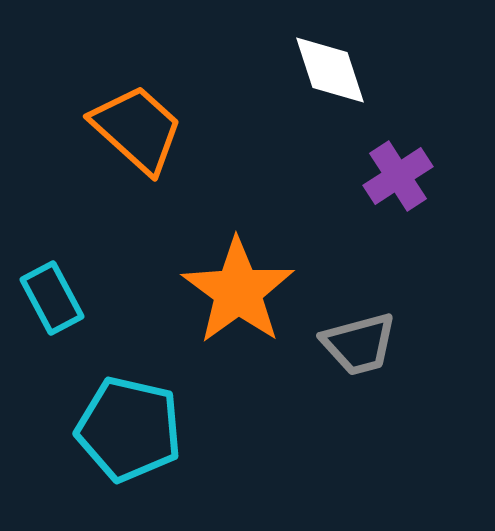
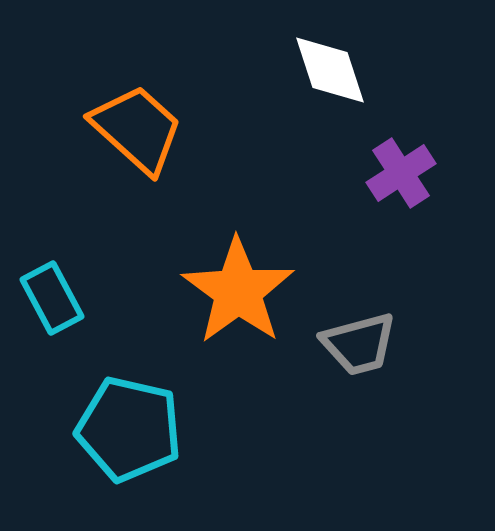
purple cross: moved 3 px right, 3 px up
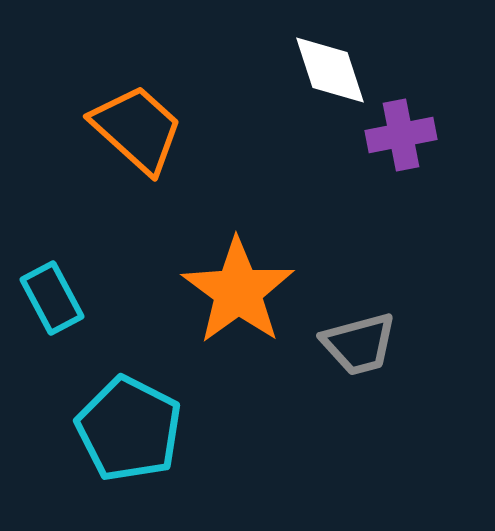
purple cross: moved 38 px up; rotated 22 degrees clockwise
cyan pentagon: rotated 14 degrees clockwise
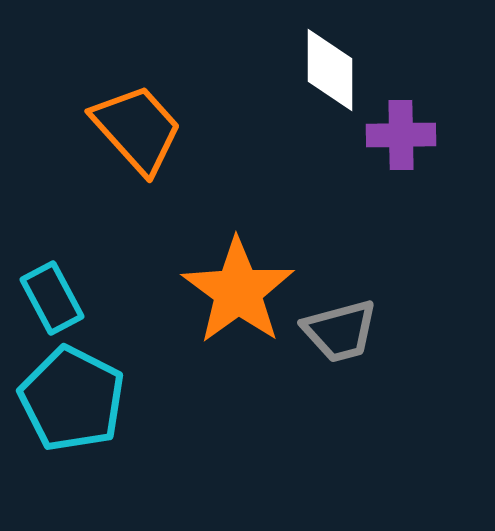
white diamond: rotated 18 degrees clockwise
orange trapezoid: rotated 6 degrees clockwise
purple cross: rotated 10 degrees clockwise
gray trapezoid: moved 19 px left, 13 px up
cyan pentagon: moved 57 px left, 30 px up
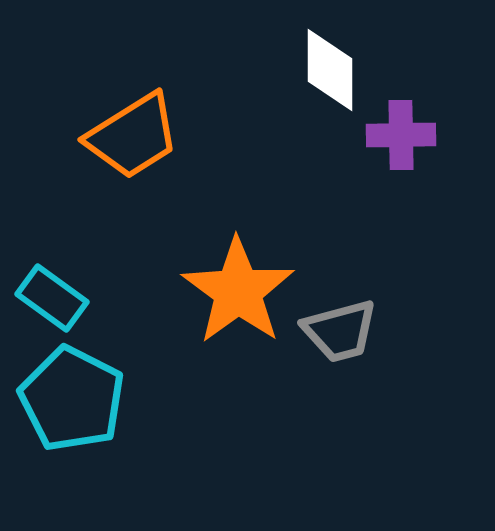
orange trapezoid: moved 4 px left, 7 px down; rotated 100 degrees clockwise
cyan rectangle: rotated 26 degrees counterclockwise
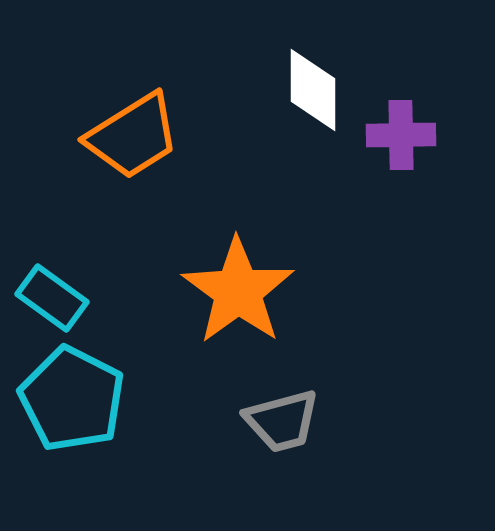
white diamond: moved 17 px left, 20 px down
gray trapezoid: moved 58 px left, 90 px down
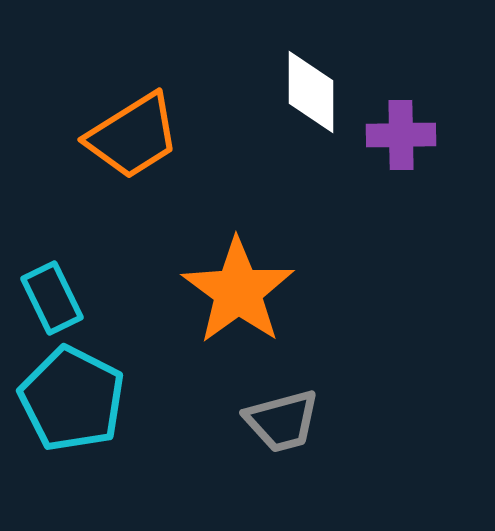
white diamond: moved 2 px left, 2 px down
cyan rectangle: rotated 28 degrees clockwise
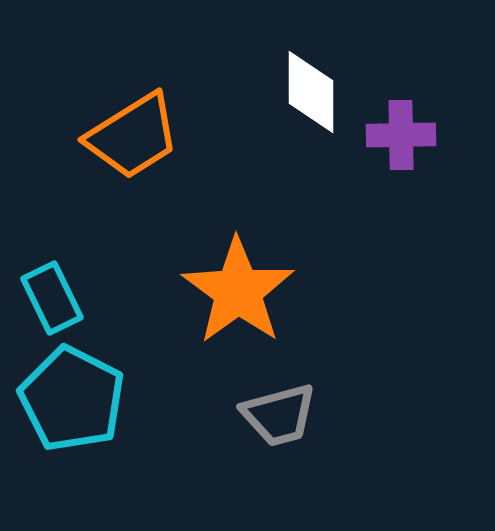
gray trapezoid: moved 3 px left, 6 px up
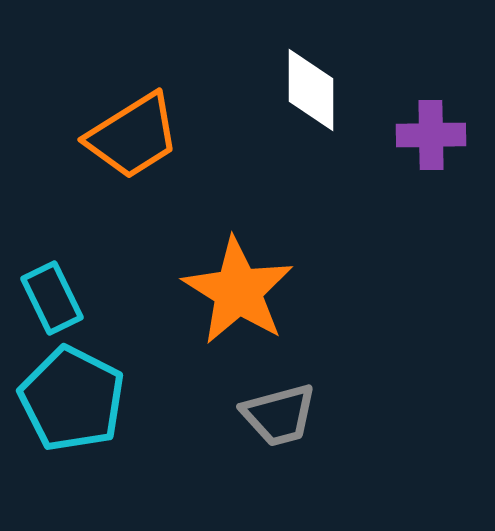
white diamond: moved 2 px up
purple cross: moved 30 px right
orange star: rotated 4 degrees counterclockwise
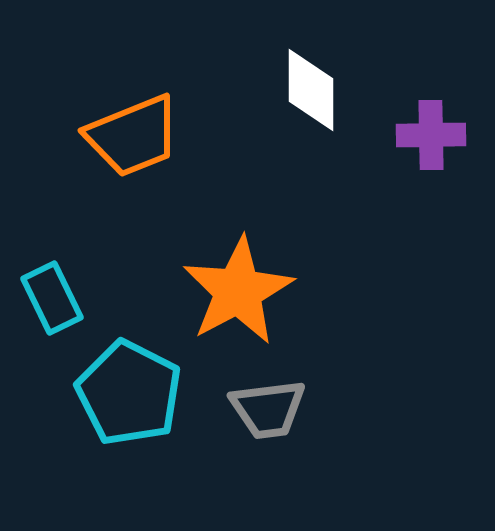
orange trapezoid: rotated 10 degrees clockwise
orange star: rotated 12 degrees clockwise
cyan pentagon: moved 57 px right, 6 px up
gray trapezoid: moved 11 px left, 6 px up; rotated 8 degrees clockwise
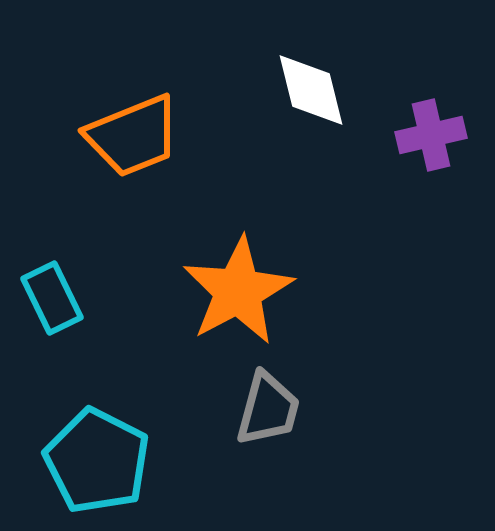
white diamond: rotated 14 degrees counterclockwise
purple cross: rotated 12 degrees counterclockwise
cyan pentagon: moved 32 px left, 68 px down
gray trapezoid: rotated 68 degrees counterclockwise
